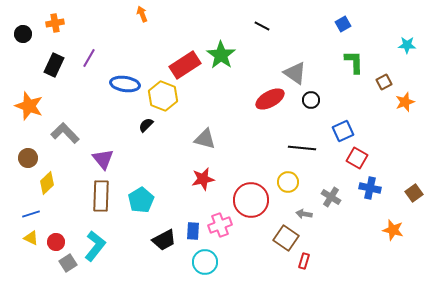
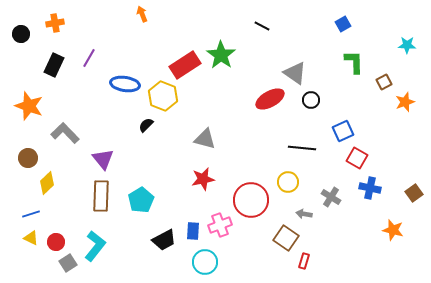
black circle at (23, 34): moved 2 px left
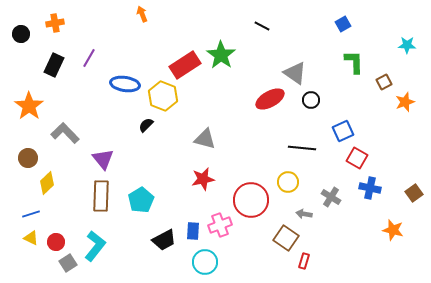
orange star at (29, 106): rotated 16 degrees clockwise
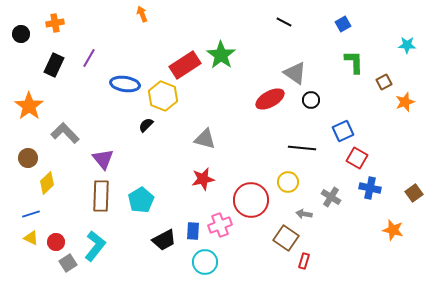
black line at (262, 26): moved 22 px right, 4 px up
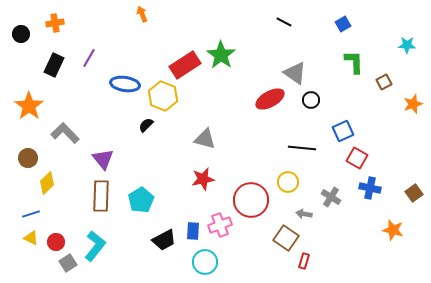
orange star at (405, 102): moved 8 px right, 2 px down
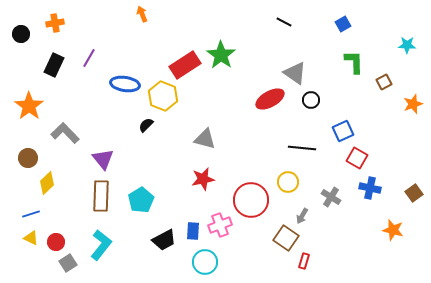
gray arrow at (304, 214): moved 2 px left, 2 px down; rotated 70 degrees counterclockwise
cyan L-shape at (95, 246): moved 6 px right, 1 px up
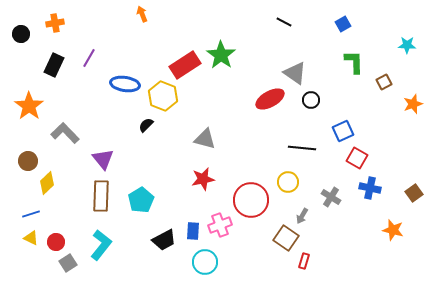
brown circle at (28, 158): moved 3 px down
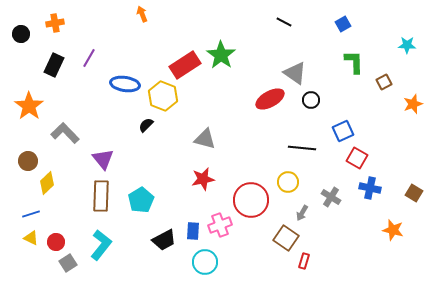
brown square at (414, 193): rotated 24 degrees counterclockwise
gray arrow at (302, 216): moved 3 px up
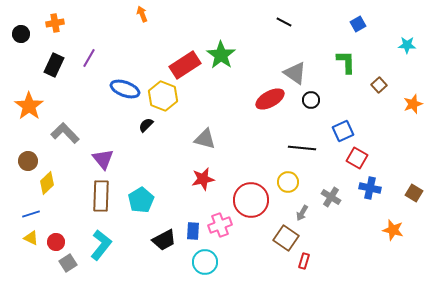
blue square at (343, 24): moved 15 px right
green L-shape at (354, 62): moved 8 px left
brown square at (384, 82): moved 5 px left, 3 px down; rotated 14 degrees counterclockwise
blue ellipse at (125, 84): moved 5 px down; rotated 12 degrees clockwise
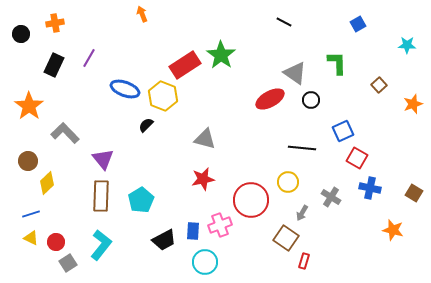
green L-shape at (346, 62): moved 9 px left, 1 px down
